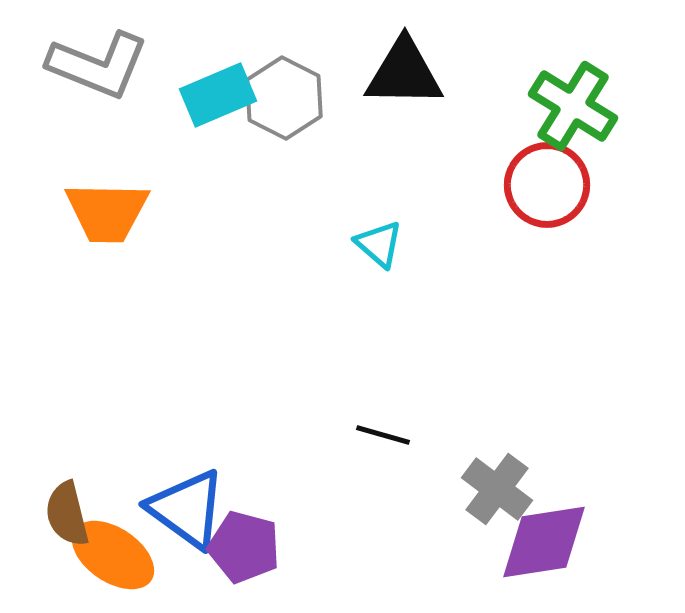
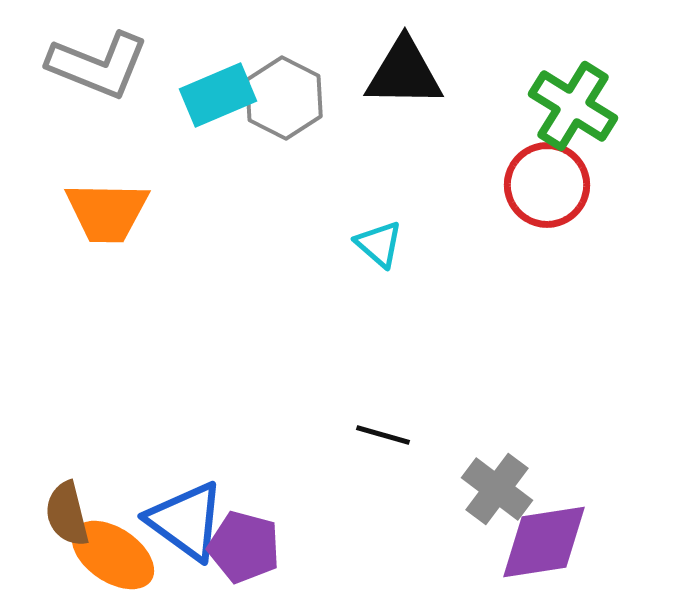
blue triangle: moved 1 px left, 12 px down
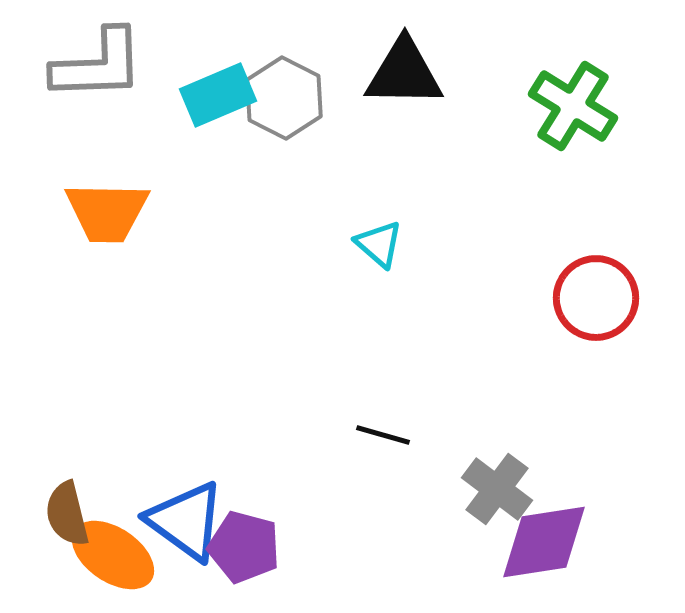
gray L-shape: rotated 24 degrees counterclockwise
red circle: moved 49 px right, 113 px down
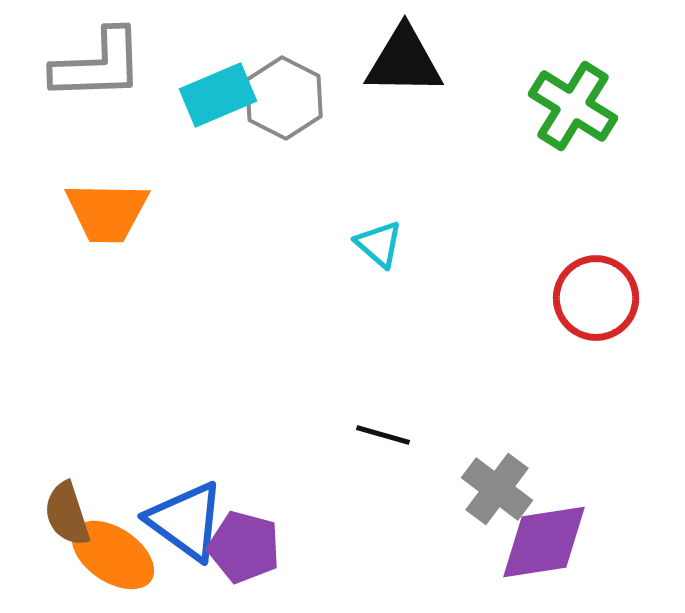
black triangle: moved 12 px up
brown semicircle: rotated 4 degrees counterclockwise
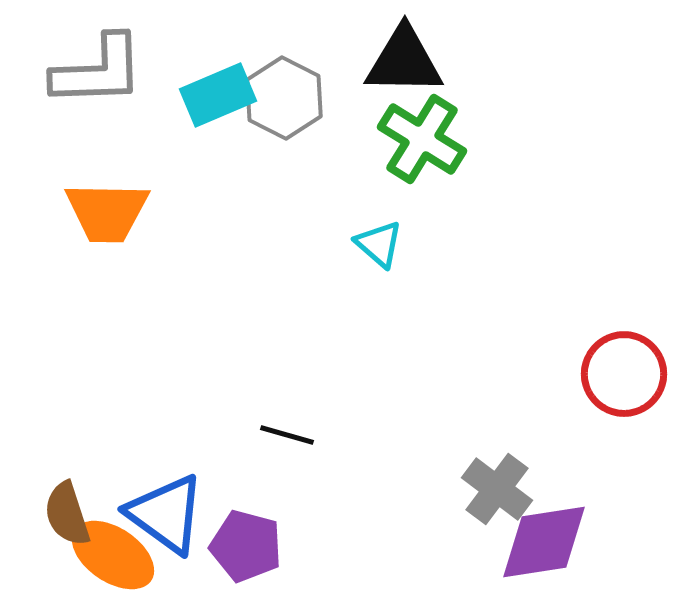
gray L-shape: moved 6 px down
green cross: moved 151 px left, 33 px down
red circle: moved 28 px right, 76 px down
black line: moved 96 px left
blue triangle: moved 20 px left, 7 px up
purple pentagon: moved 2 px right, 1 px up
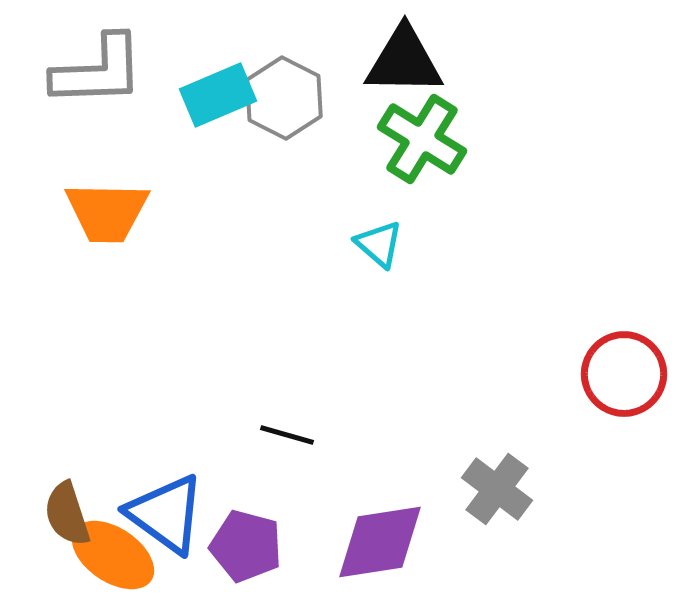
purple diamond: moved 164 px left
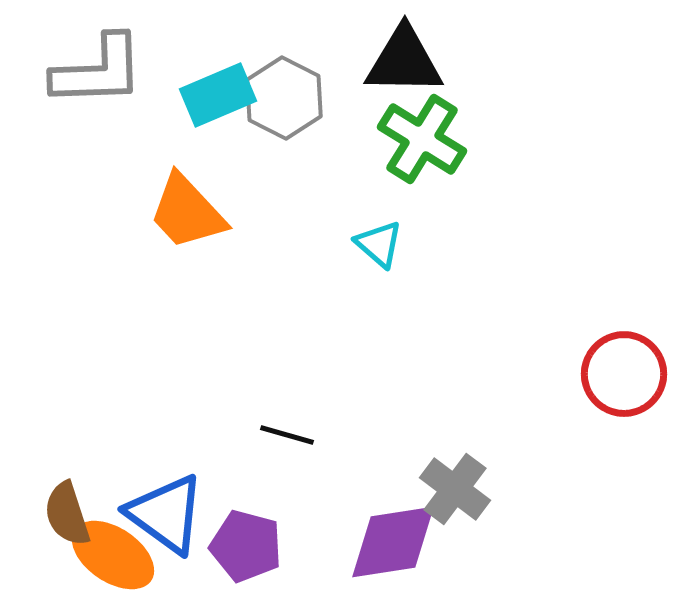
orange trapezoid: moved 80 px right; rotated 46 degrees clockwise
gray cross: moved 42 px left
purple diamond: moved 13 px right
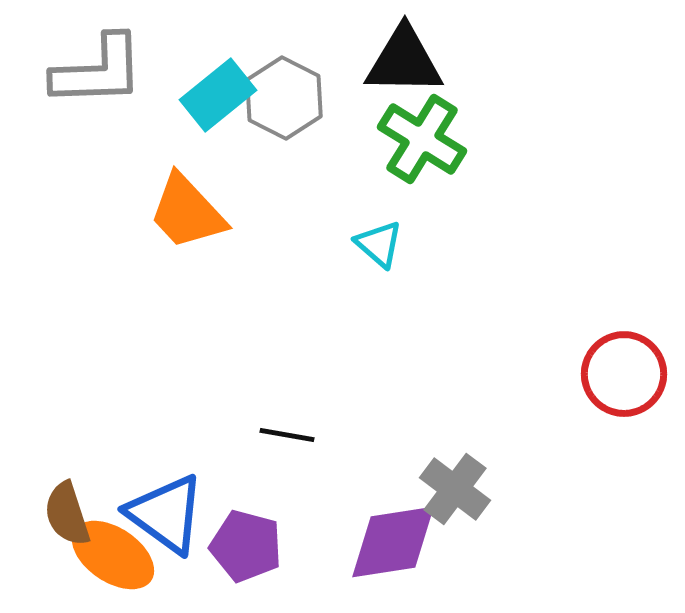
cyan rectangle: rotated 16 degrees counterclockwise
black line: rotated 6 degrees counterclockwise
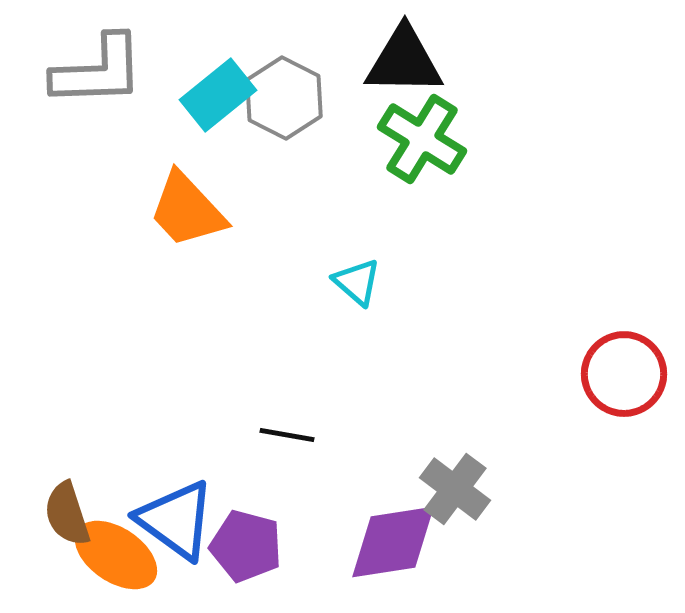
orange trapezoid: moved 2 px up
cyan triangle: moved 22 px left, 38 px down
blue triangle: moved 10 px right, 6 px down
orange ellipse: moved 3 px right
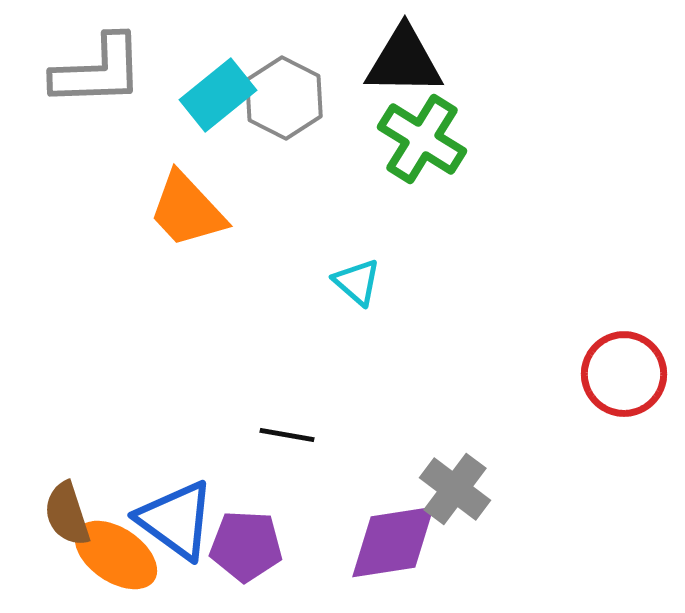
purple pentagon: rotated 12 degrees counterclockwise
